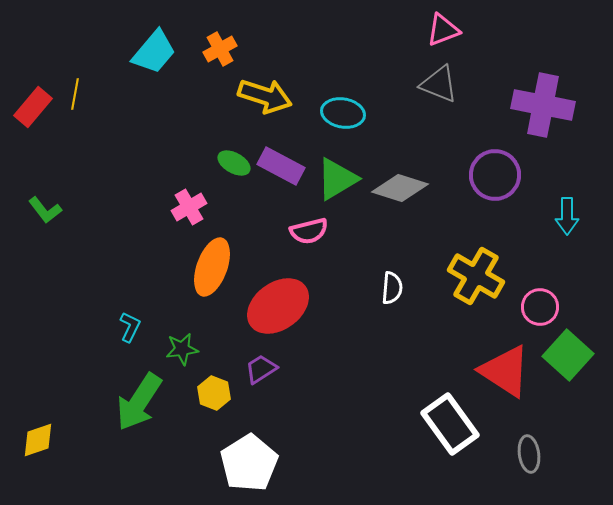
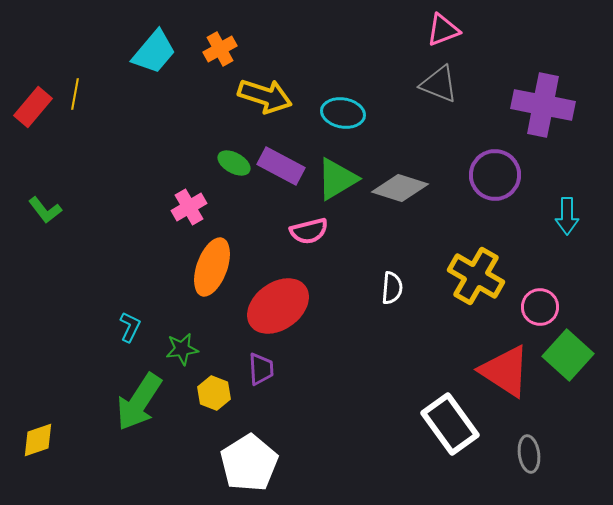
purple trapezoid: rotated 120 degrees clockwise
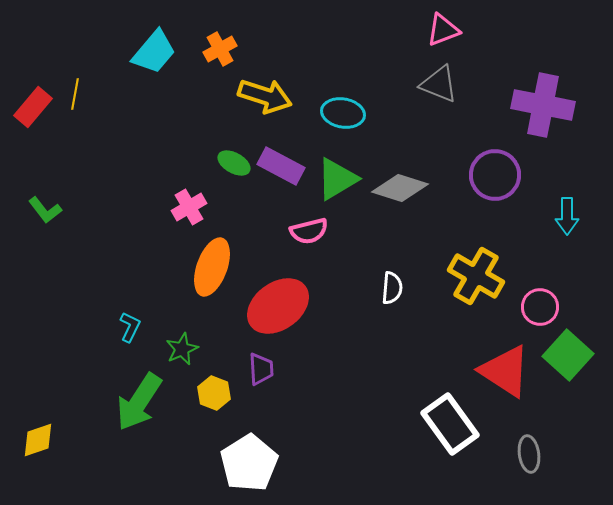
green star: rotated 16 degrees counterclockwise
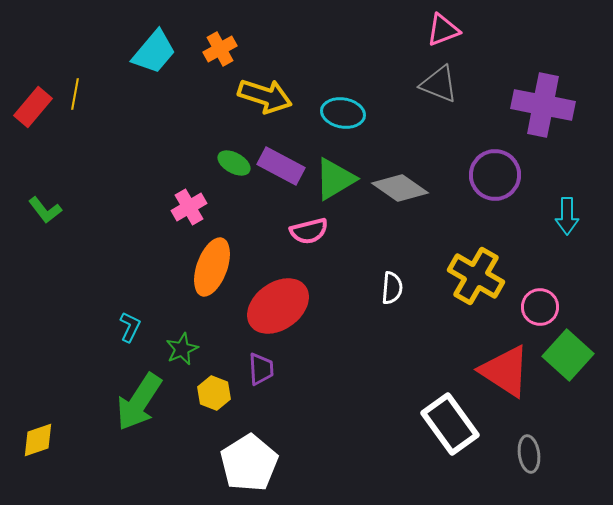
green triangle: moved 2 px left
gray diamond: rotated 18 degrees clockwise
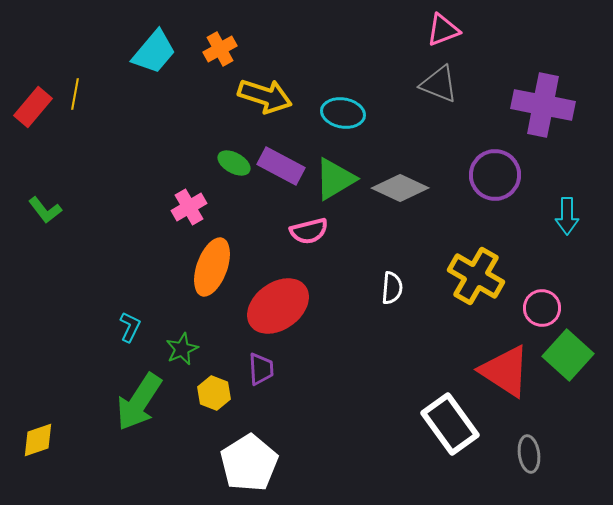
gray diamond: rotated 10 degrees counterclockwise
pink circle: moved 2 px right, 1 px down
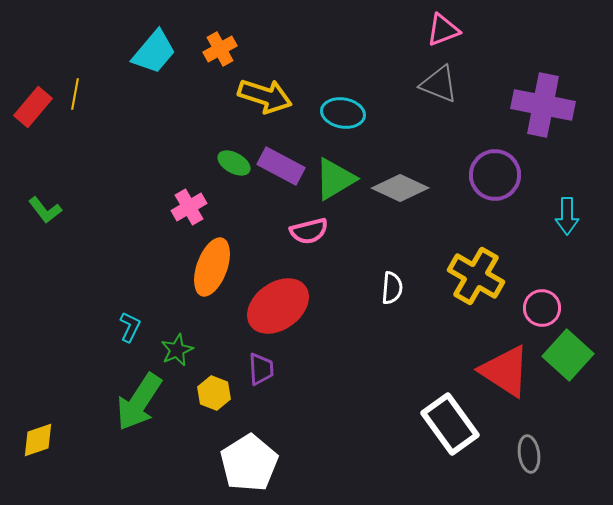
green star: moved 5 px left, 1 px down
